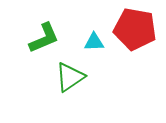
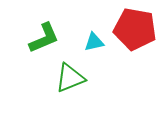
cyan triangle: rotated 10 degrees counterclockwise
green triangle: moved 1 px down; rotated 12 degrees clockwise
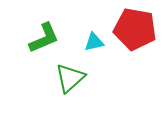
green triangle: rotated 20 degrees counterclockwise
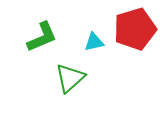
red pentagon: rotated 27 degrees counterclockwise
green L-shape: moved 2 px left, 1 px up
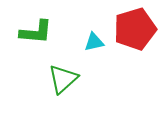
green L-shape: moved 6 px left, 5 px up; rotated 28 degrees clockwise
green triangle: moved 7 px left, 1 px down
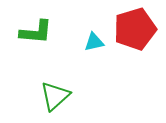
green triangle: moved 8 px left, 17 px down
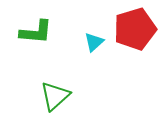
cyan triangle: rotated 30 degrees counterclockwise
